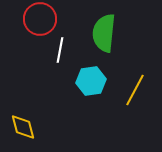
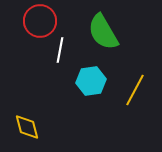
red circle: moved 2 px down
green semicircle: moved 1 px left, 1 px up; rotated 36 degrees counterclockwise
yellow diamond: moved 4 px right
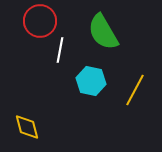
cyan hexagon: rotated 20 degrees clockwise
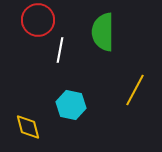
red circle: moved 2 px left, 1 px up
green semicircle: rotated 30 degrees clockwise
cyan hexagon: moved 20 px left, 24 px down
yellow diamond: moved 1 px right
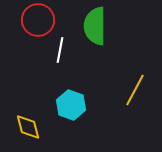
green semicircle: moved 8 px left, 6 px up
cyan hexagon: rotated 8 degrees clockwise
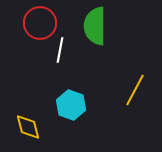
red circle: moved 2 px right, 3 px down
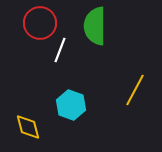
white line: rotated 10 degrees clockwise
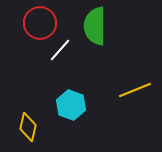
white line: rotated 20 degrees clockwise
yellow line: rotated 40 degrees clockwise
yellow diamond: rotated 28 degrees clockwise
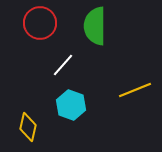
white line: moved 3 px right, 15 px down
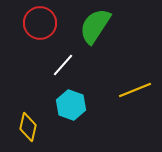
green semicircle: rotated 33 degrees clockwise
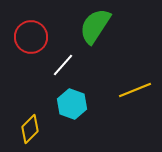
red circle: moved 9 px left, 14 px down
cyan hexagon: moved 1 px right, 1 px up
yellow diamond: moved 2 px right, 2 px down; rotated 32 degrees clockwise
